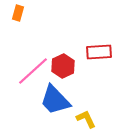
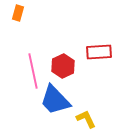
pink line: rotated 60 degrees counterclockwise
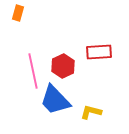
yellow L-shape: moved 5 px right, 7 px up; rotated 50 degrees counterclockwise
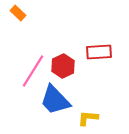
orange rectangle: rotated 63 degrees counterclockwise
pink line: rotated 44 degrees clockwise
yellow L-shape: moved 3 px left, 6 px down; rotated 10 degrees counterclockwise
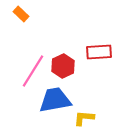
orange rectangle: moved 3 px right, 1 px down
blue trapezoid: rotated 124 degrees clockwise
yellow L-shape: moved 4 px left
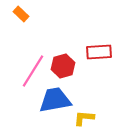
red hexagon: rotated 10 degrees clockwise
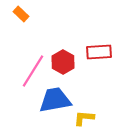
red hexagon: moved 4 px up; rotated 15 degrees counterclockwise
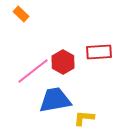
pink line: rotated 20 degrees clockwise
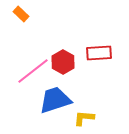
red rectangle: moved 1 px down
blue trapezoid: rotated 8 degrees counterclockwise
